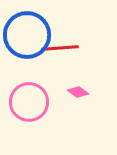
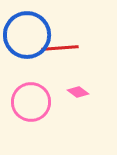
pink circle: moved 2 px right
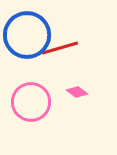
red line: rotated 12 degrees counterclockwise
pink diamond: moved 1 px left
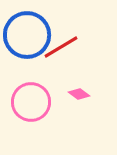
red line: moved 1 px right, 1 px up; rotated 15 degrees counterclockwise
pink diamond: moved 2 px right, 2 px down
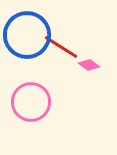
red line: rotated 63 degrees clockwise
pink diamond: moved 10 px right, 29 px up
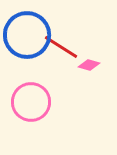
pink diamond: rotated 20 degrees counterclockwise
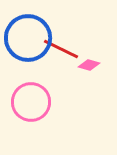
blue circle: moved 1 px right, 3 px down
red line: moved 2 px down; rotated 6 degrees counterclockwise
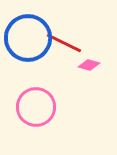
red line: moved 3 px right, 6 px up
pink circle: moved 5 px right, 5 px down
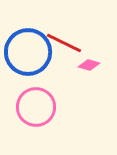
blue circle: moved 14 px down
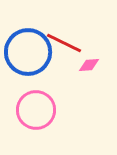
pink diamond: rotated 20 degrees counterclockwise
pink circle: moved 3 px down
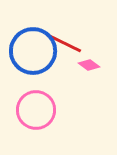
blue circle: moved 5 px right, 1 px up
pink diamond: rotated 40 degrees clockwise
